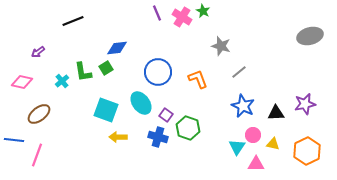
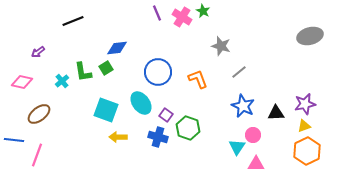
yellow triangle: moved 31 px right, 18 px up; rotated 32 degrees counterclockwise
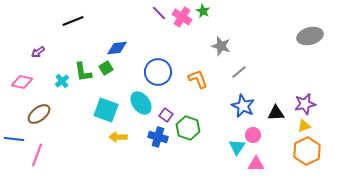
purple line: moved 2 px right; rotated 21 degrees counterclockwise
blue line: moved 1 px up
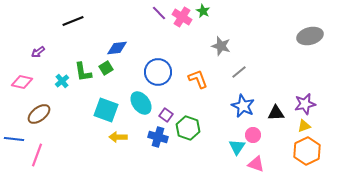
pink triangle: rotated 18 degrees clockwise
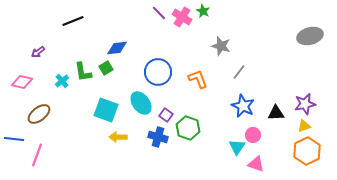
gray line: rotated 14 degrees counterclockwise
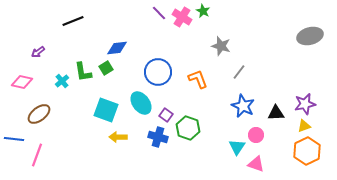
pink circle: moved 3 px right
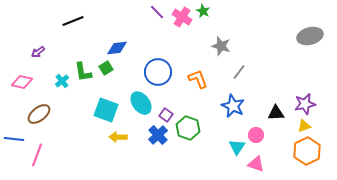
purple line: moved 2 px left, 1 px up
blue star: moved 10 px left
blue cross: moved 2 px up; rotated 30 degrees clockwise
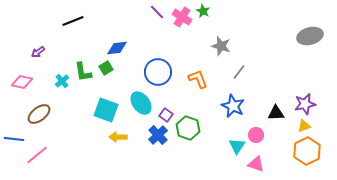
cyan triangle: moved 1 px up
pink line: rotated 30 degrees clockwise
